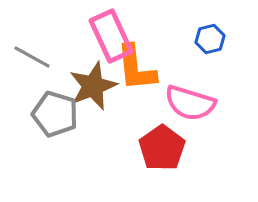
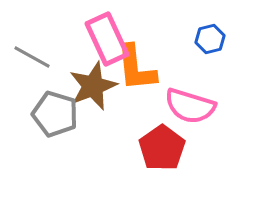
pink rectangle: moved 4 px left, 3 px down
pink semicircle: moved 3 px down
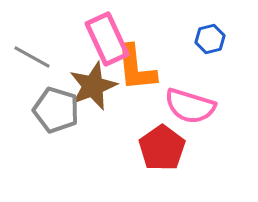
gray pentagon: moved 1 px right, 4 px up
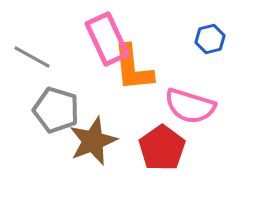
orange L-shape: moved 3 px left
brown star: moved 55 px down
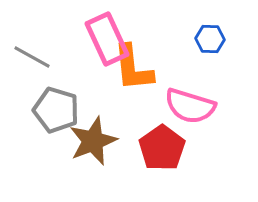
blue hexagon: rotated 16 degrees clockwise
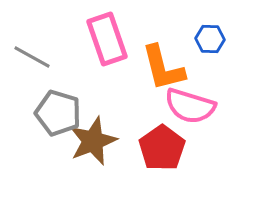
pink rectangle: rotated 6 degrees clockwise
orange L-shape: moved 30 px right; rotated 8 degrees counterclockwise
gray pentagon: moved 2 px right, 3 px down
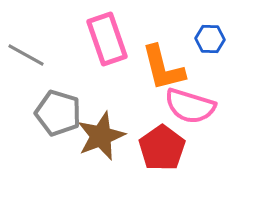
gray line: moved 6 px left, 2 px up
brown star: moved 8 px right, 5 px up
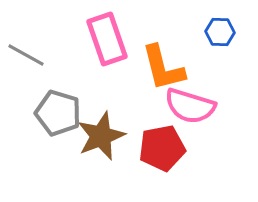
blue hexagon: moved 10 px right, 7 px up
red pentagon: rotated 24 degrees clockwise
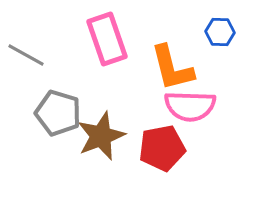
orange L-shape: moved 9 px right
pink semicircle: rotated 15 degrees counterclockwise
